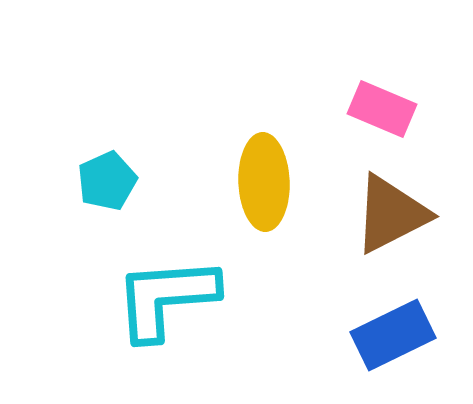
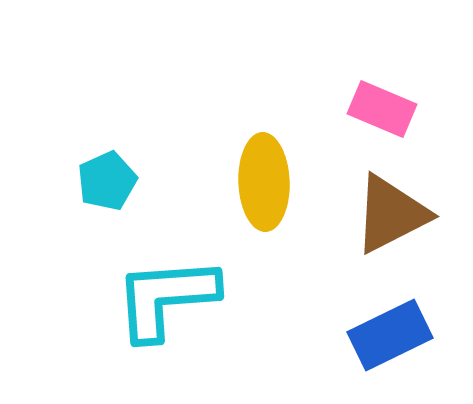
blue rectangle: moved 3 px left
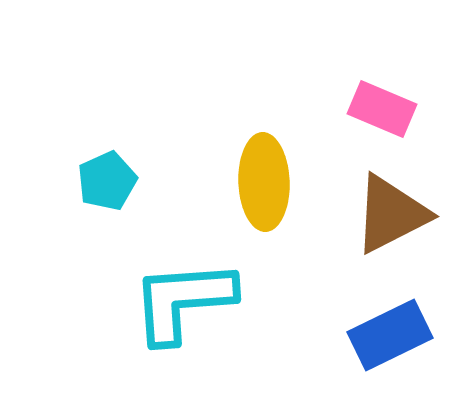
cyan L-shape: moved 17 px right, 3 px down
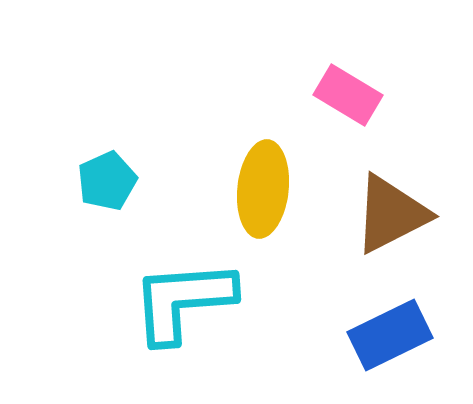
pink rectangle: moved 34 px left, 14 px up; rotated 8 degrees clockwise
yellow ellipse: moved 1 px left, 7 px down; rotated 8 degrees clockwise
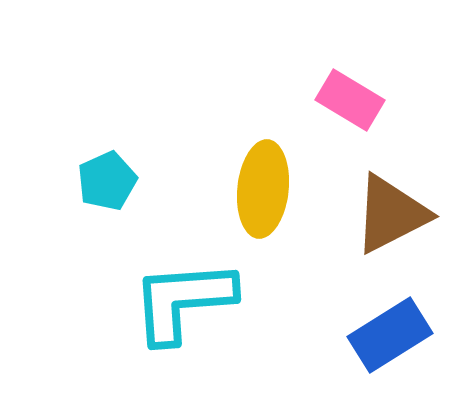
pink rectangle: moved 2 px right, 5 px down
blue rectangle: rotated 6 degrees counterclockwise
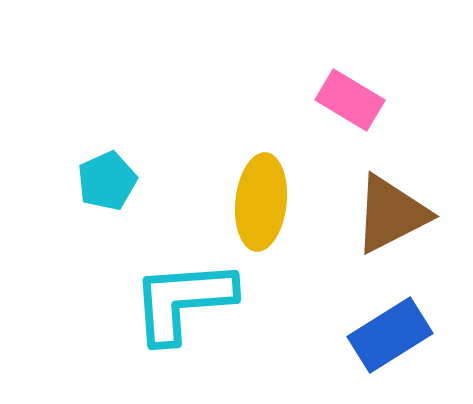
yellow ellipse: moved 2 px left, 13 px down
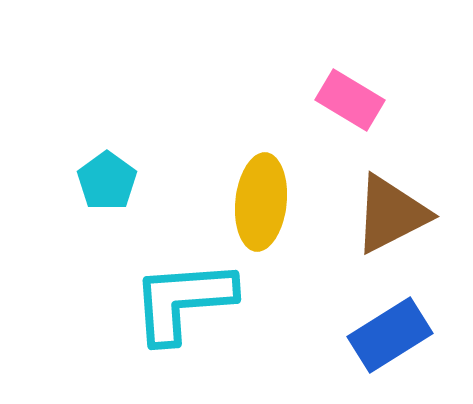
cyan pentagon: rotated 12 degrees counterclockwise
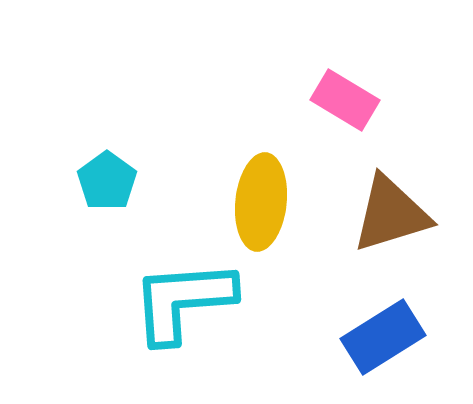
pink rectangle: moved 5 px left
brown triangle: rotated 10 degrees clockwise
blue rectangle: moved 7 px left, 2 px down
